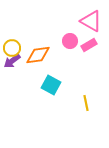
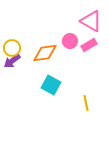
orange diamond: moved 7 px right, 2 px up
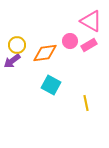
yellow circle: moved 5 px right, 3 px up
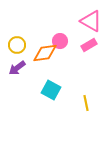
pink circle: moved 10 px left
purple arrow: moved 5 px right, 7 px down
cyan square: moved 5 px down
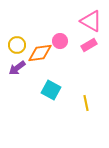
orange diamond: moved 5 px left
